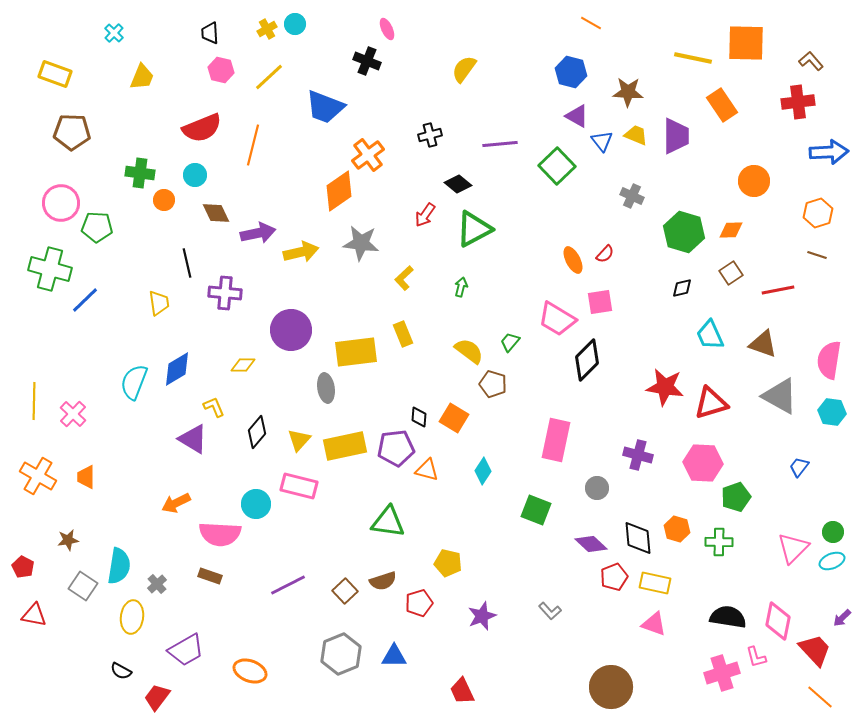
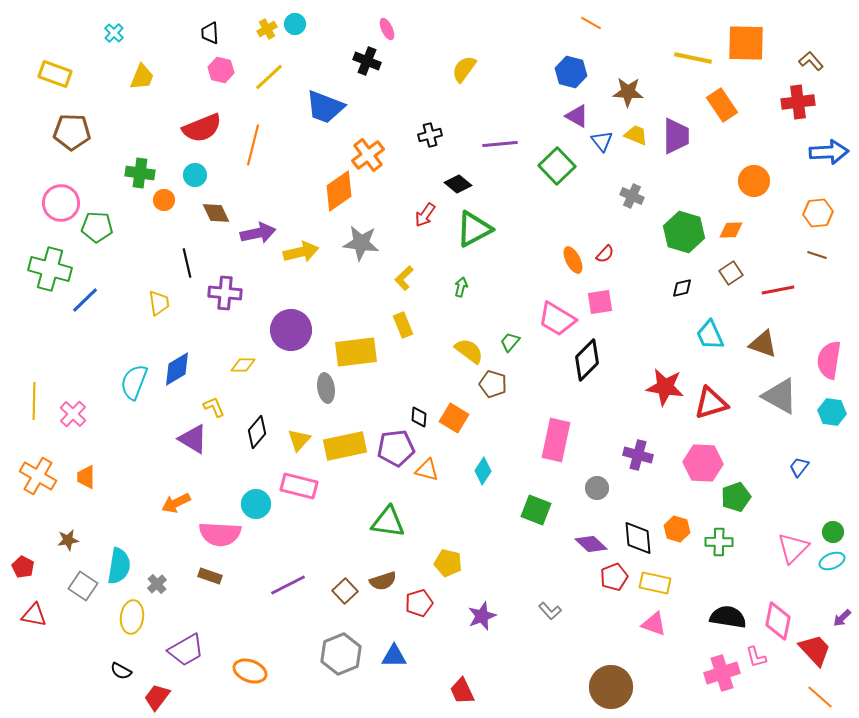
orange hexagon at (818, 213): rotated 12 degrees clockwise
yellow rectangle at (403, 334): moved 9 px up
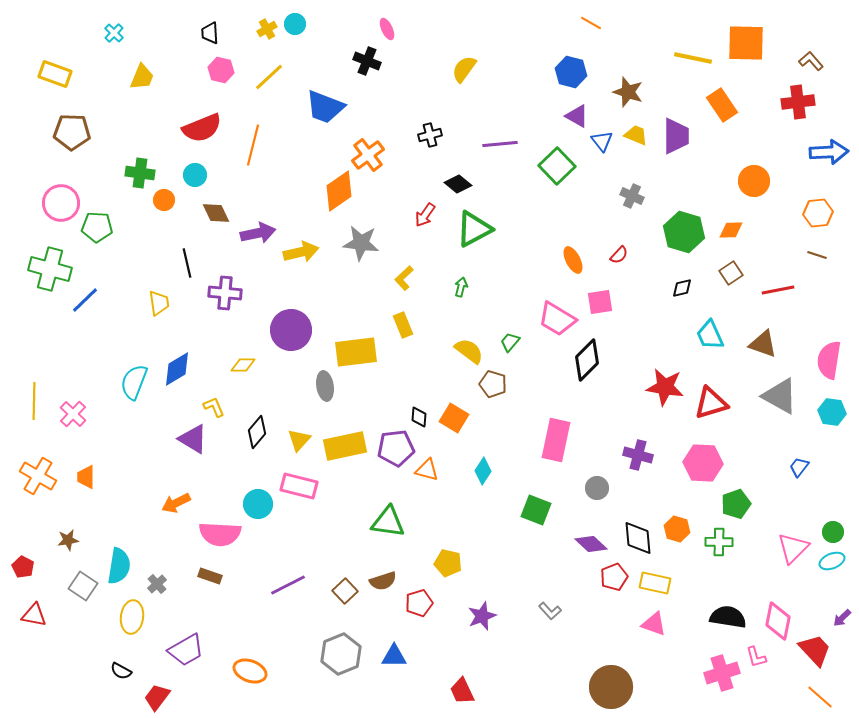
brown star at (628, 92): rotated 16 degrees clockwise
red semicircle at (605, 254): moved 14 px right, 1 px down
gray ellipse at (326, 388): moved 1 px left, 2 px up
green pentagon at (736, 497): moved 7 px down
cyan circle at (256, 504): moved 2 px right
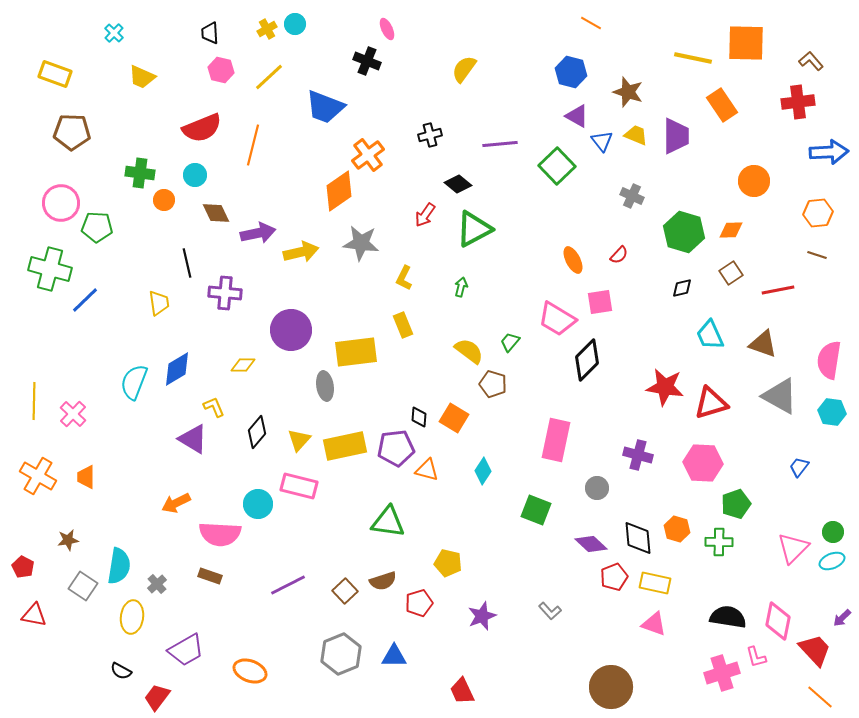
yellow trapezoid at (142, 77): rotated 92 degrees clockwise
yellow L-shape at (404, 278): rotated 20 degrees counterclockwise
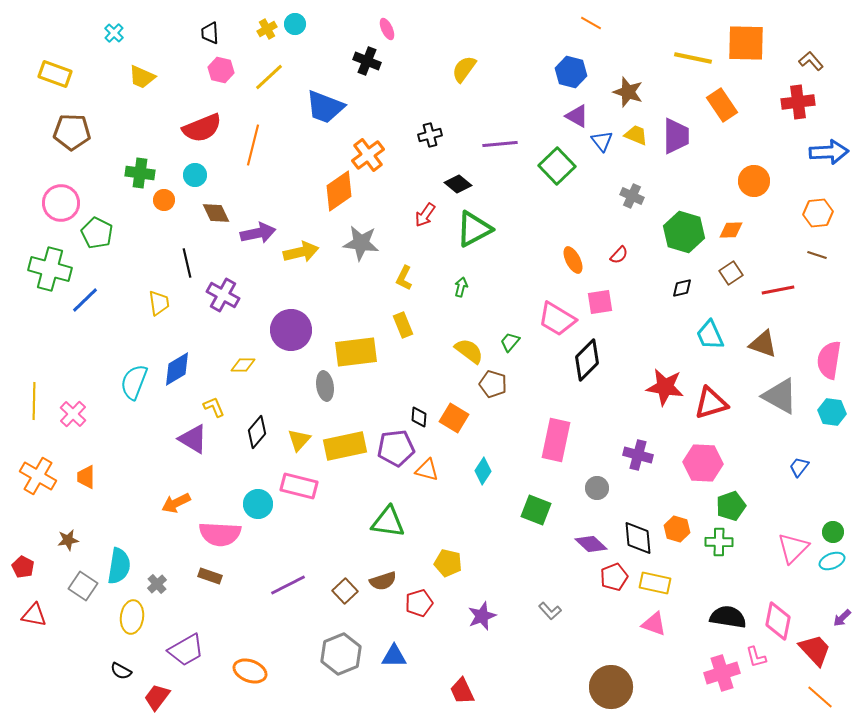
green pentagon at (97, 227): moved 6 px down; rotated 24 degrees clockwise
purple cross at (225, 293): moved 2 px left, 2 px down; rotated 24 degrees clockwise
green pentagon at (736, 504): moved 5 px left, 2 px down
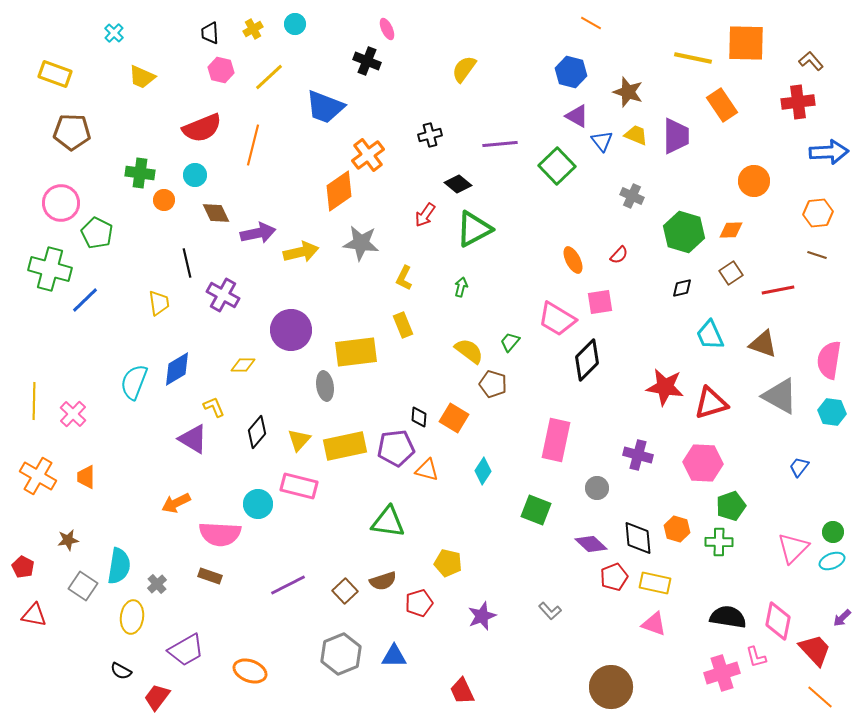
yellow cross at (267, 29): moved 14 px left
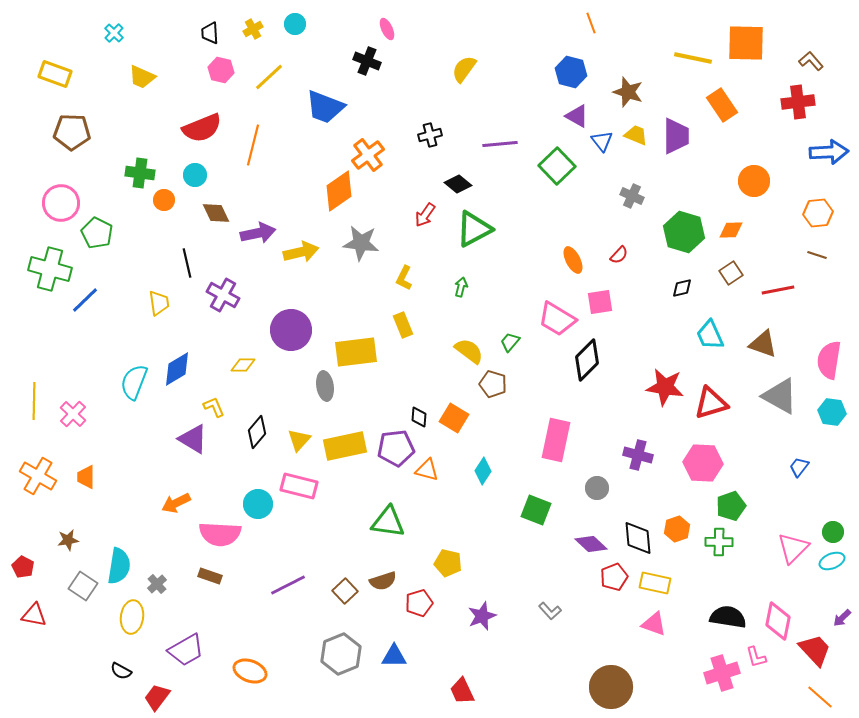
orange line at (591, 23): rotated 40 degrees clockwise
orange hexagon at (677, 529): rotated 25 degrees clockwise
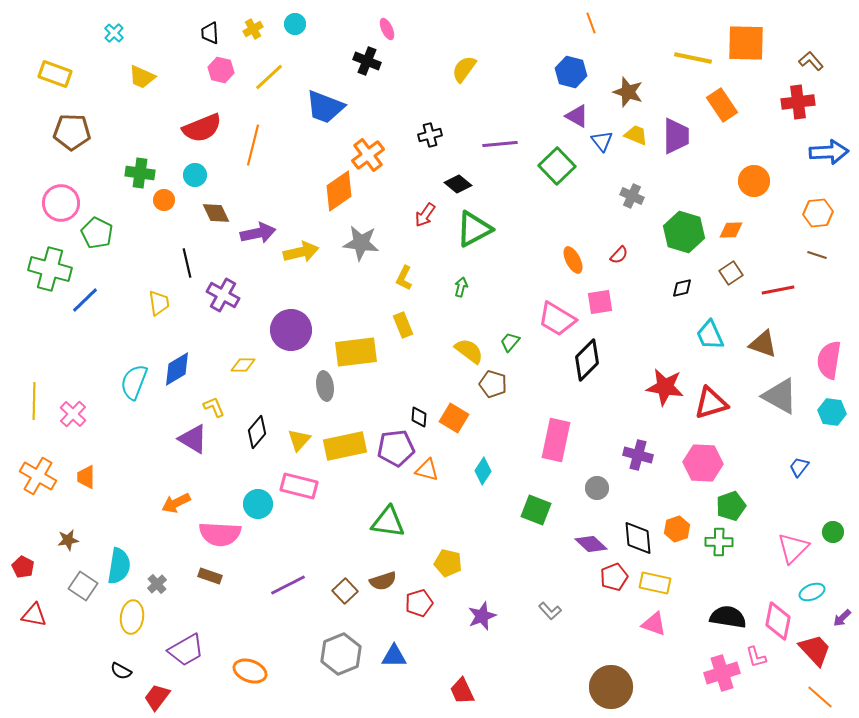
cyan ellipse at (832, 561): moved 20 px left, 31 px down
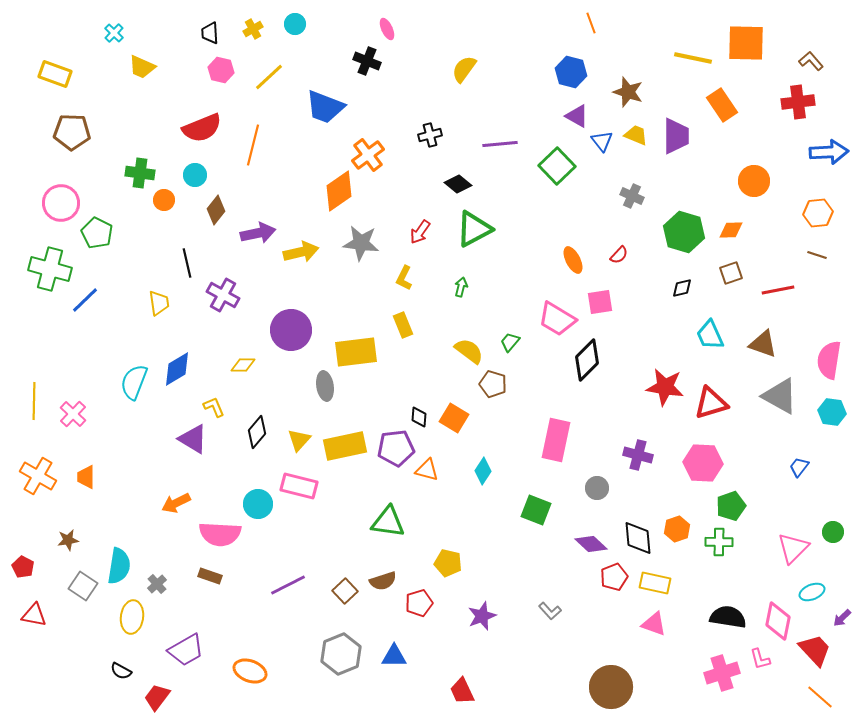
yellow trapezoid at (142, 77): moved 10 px up
brown diamond at (216, 213): moved 3 px up; rotated 64 degrees clockwise
red arrow at (425, 215): moved 5 px left, 17 px down
brown square at (731, 273): rotated 15 degrees clockwise
pink L-shape at (756, 657): moved 4 px right, 2 px down
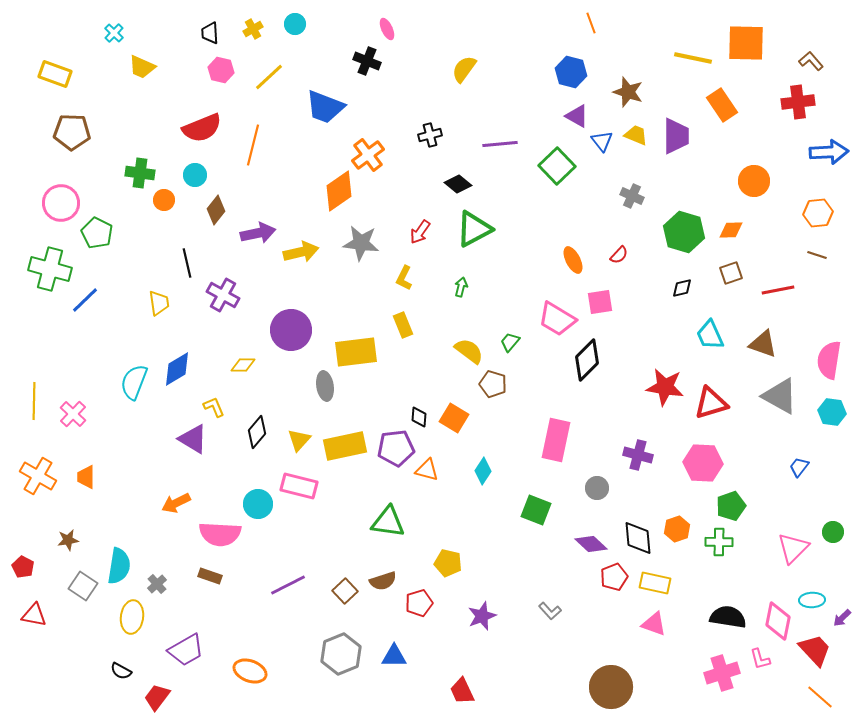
cyan ellipse at (812, 592): moved 8 px down; rotated 20 degrees clockwise
